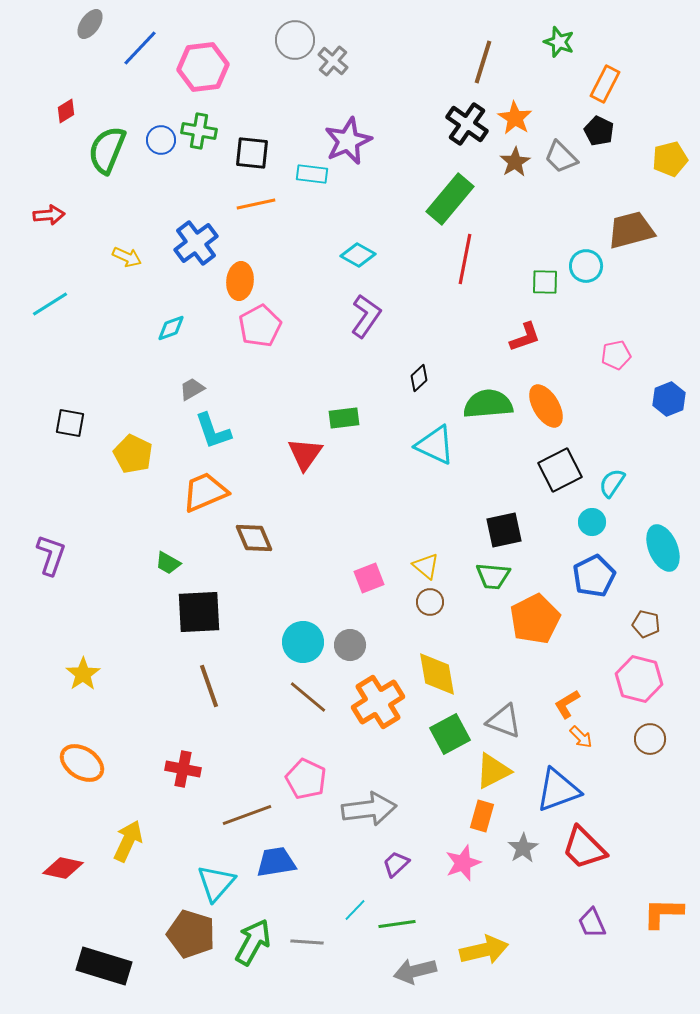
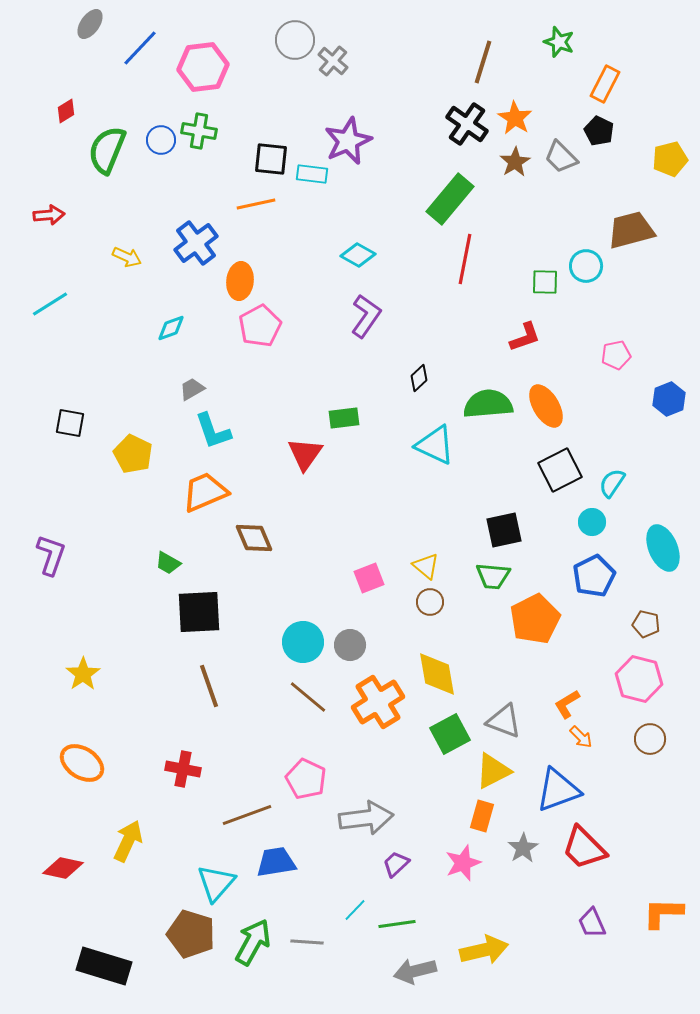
black square at (252, 153): moved 19 px right, 6 px down
gray arrow at (369, 809): moved 3 px left, 9 px down
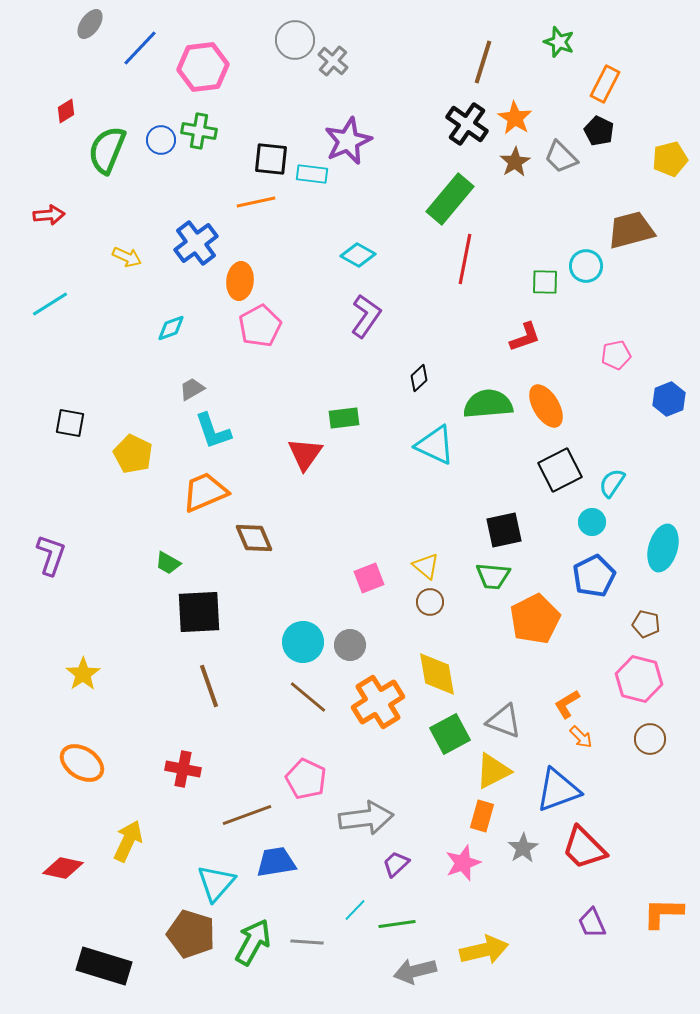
orange line at (256, 204): moved 2 px up
cyan ellipse at (663, 548): rotated 39 degrees clockwise
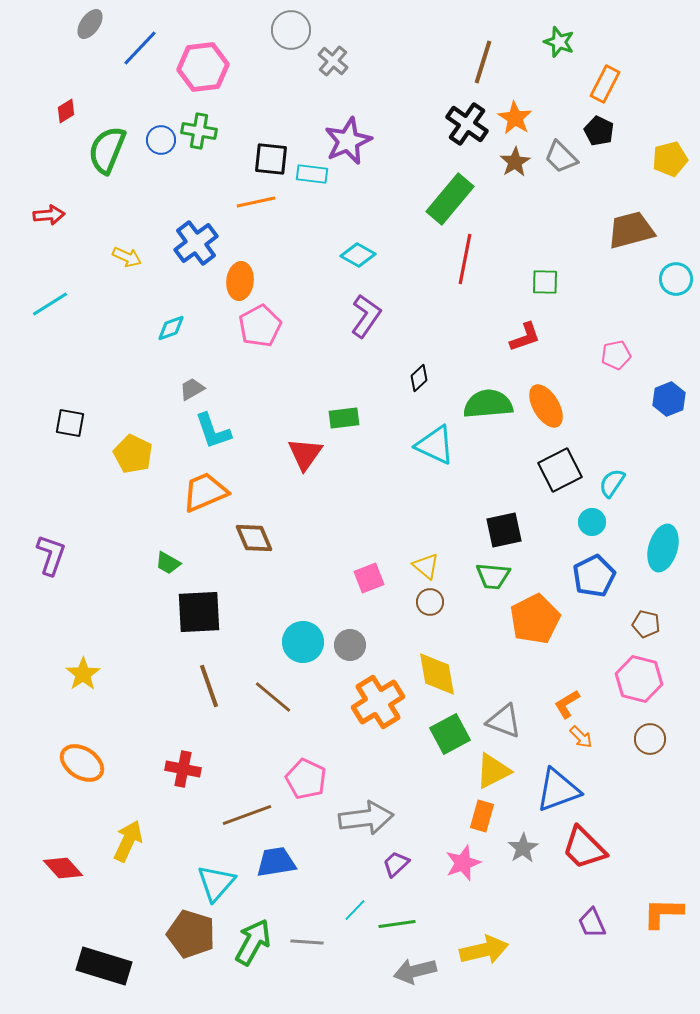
gray circle at (295, 40): moved 4 px left, 10 px up
cyan circle at (586, 266): moved 90 px right, 13 px down
brown line at (308, 697): moved 35 px left
red diamond at (63, 868): rotated 36 degrees clockwise
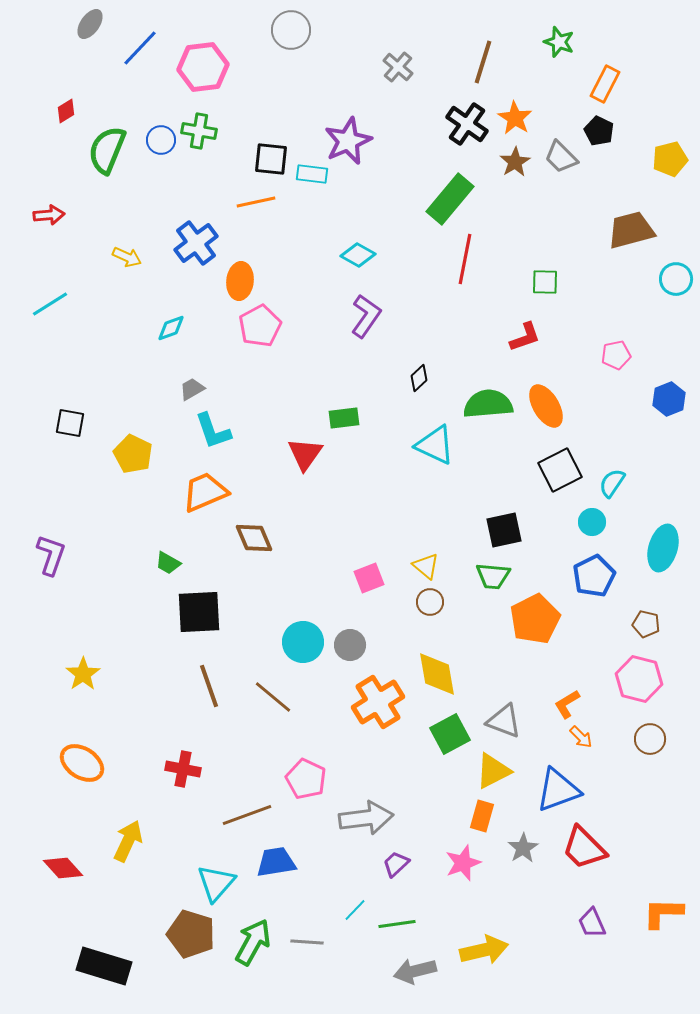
gray cross at (333, 61): moved 65 px right, 6 px down
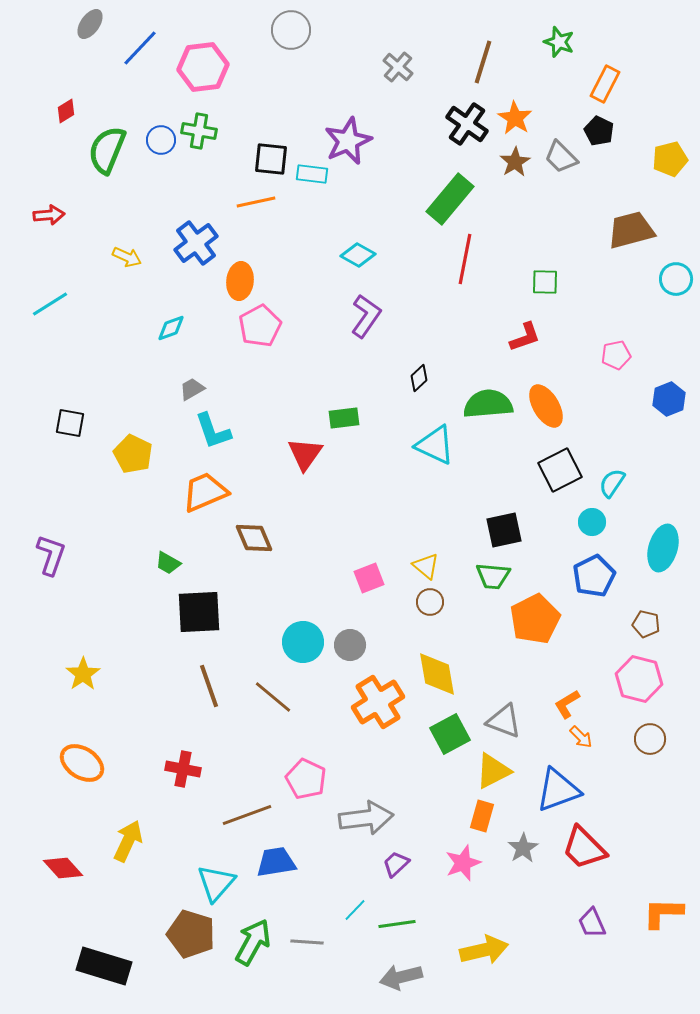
gray arrow at (415, 971): moved 14 px left, 6 px down
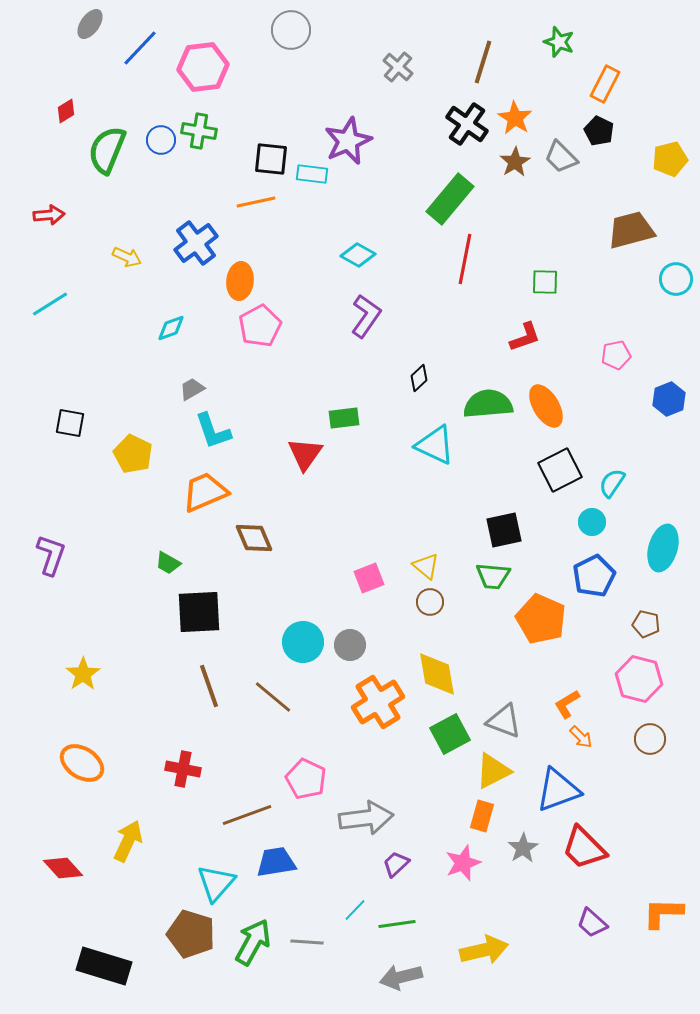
orange pentagon at (535, 619): moved 6 px right; rotated 21 degrees counterclockwise
purple trapezoid at (592, 923): rotated 24 degrees counterclockwise
